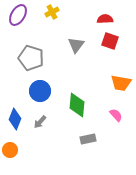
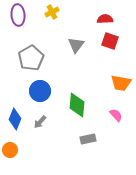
purple ellipse: rotated 35 degrees counterclockwise
gray pentagon: rotated 25 degrees clockwise
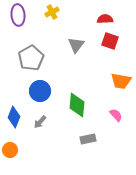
orange trapezoid: moved 2 px up
blue diamond: moved 1 px left, 2 px up
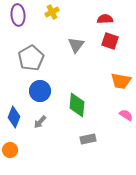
pink semicircle: moved 10 px right; rotated 16 degrees counterclockwise
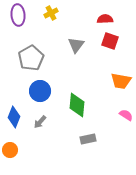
yellow cross: moved 1 px left, 1 px down
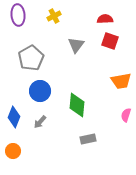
yellow cross: moved 3 px right, 3 px down
orange trapezoid: rotated 20 degrees counterclockwise
pink semicircle: rotated 104 degrees counterclockwise
orange circle: moved 3 px right, 1 px down
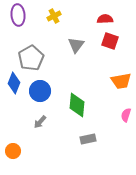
blue diamond: moved 34 px up
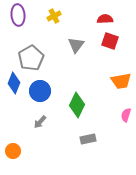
green diamond: rotated 20 degrees clockwise
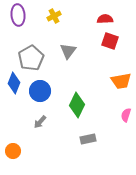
gray triangle: moved 8 px left, 6 px down
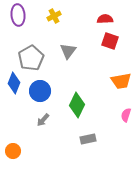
gray arrow: moved 3 px right, 2 px up
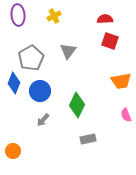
pink semicircle: rotated 40 degrees counterclockwise
